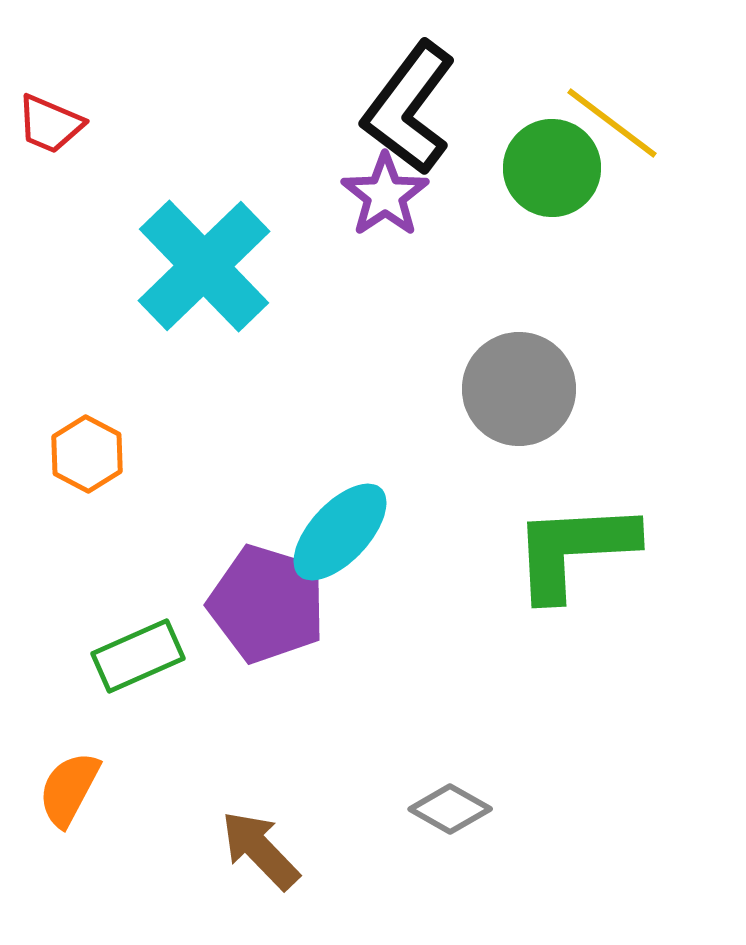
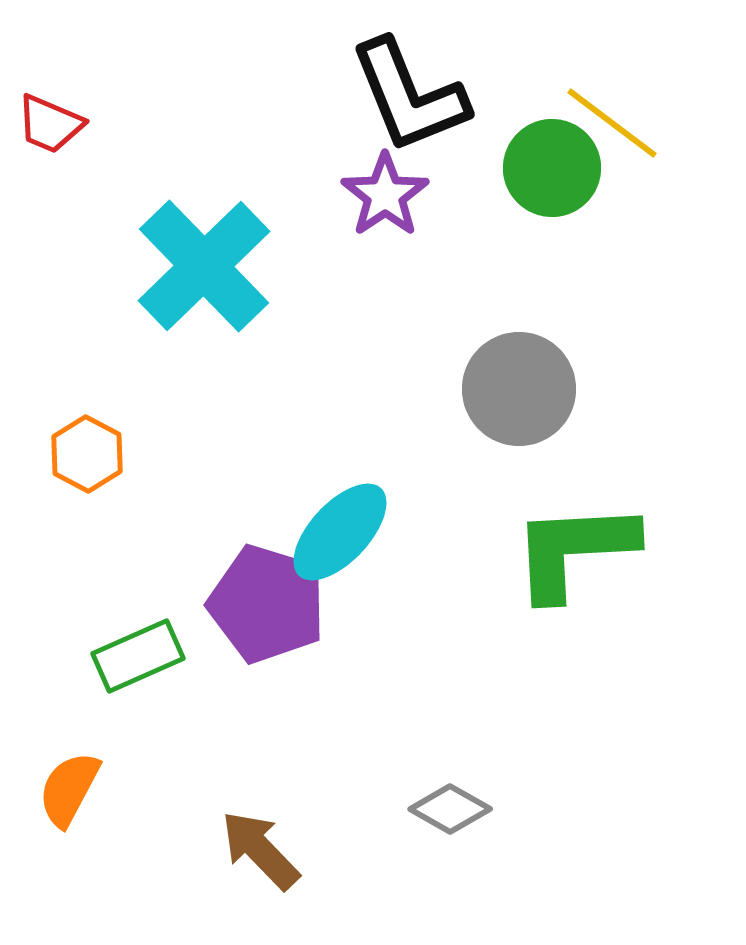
black L-shape: moved 12 px up; rotated 59 degrees counterclockwise
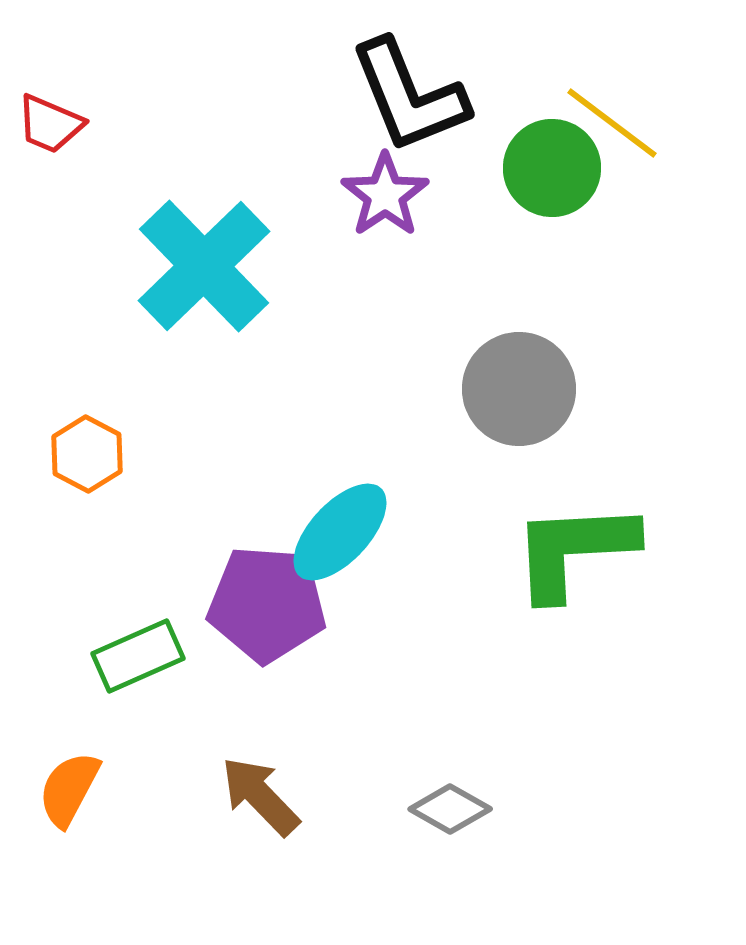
purple pentagon: rotated 13 degrees counterclockwise
brown arrow: moved 54 px up
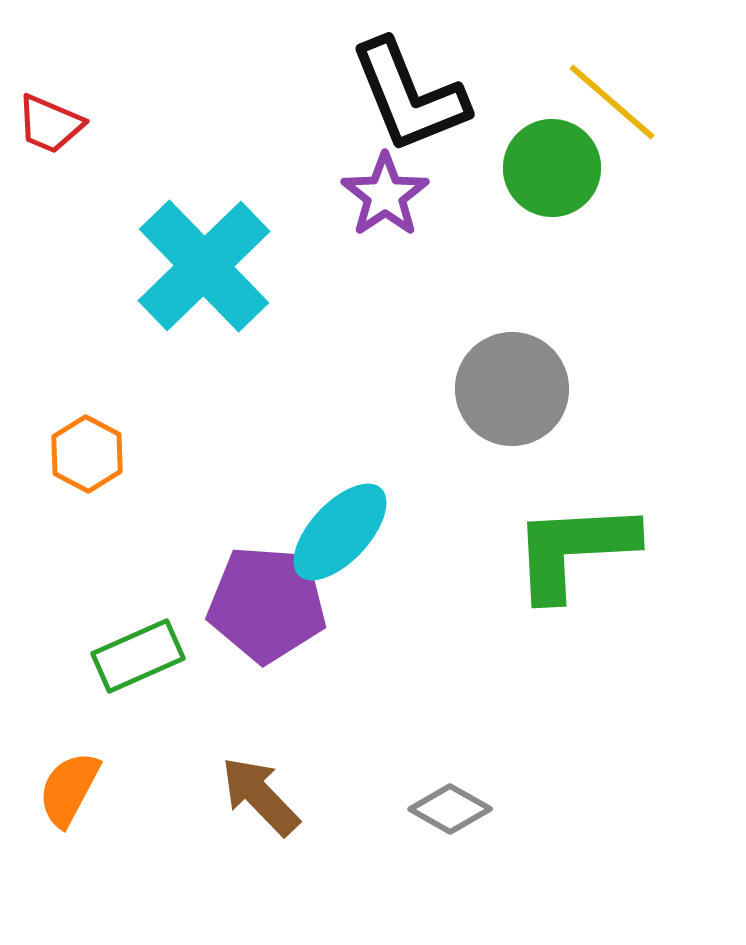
yellow line: moved 21 px up; rotated 4 degrees clockwise
gray circle: moved 7 px left
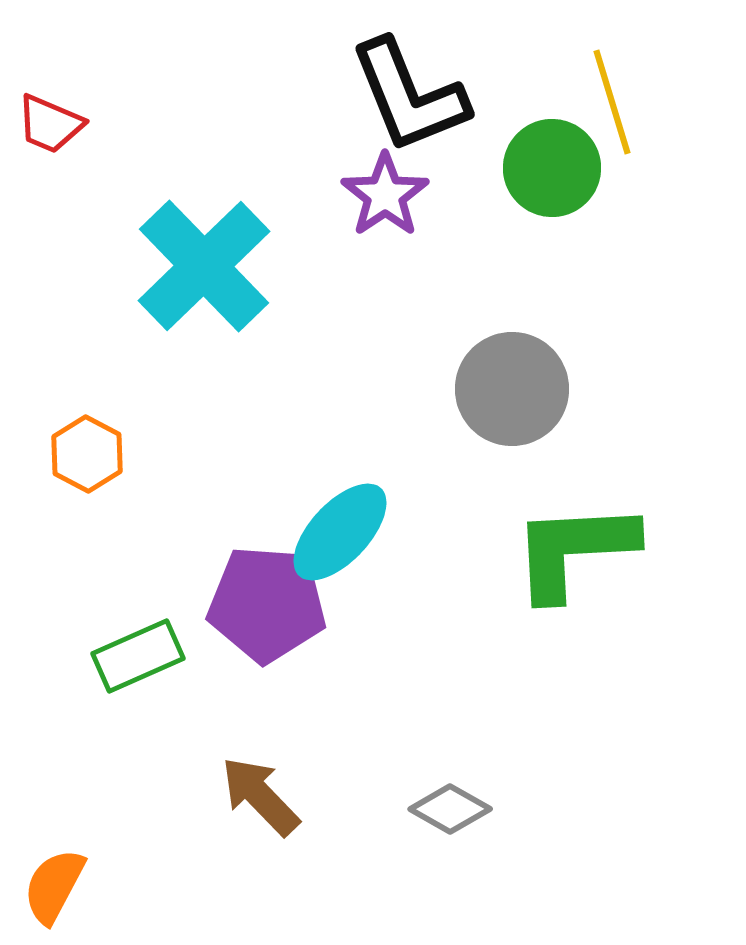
yellow line: rotated 32 degrees clockwise
orange semicircle: moved 15 px left, 97 px down
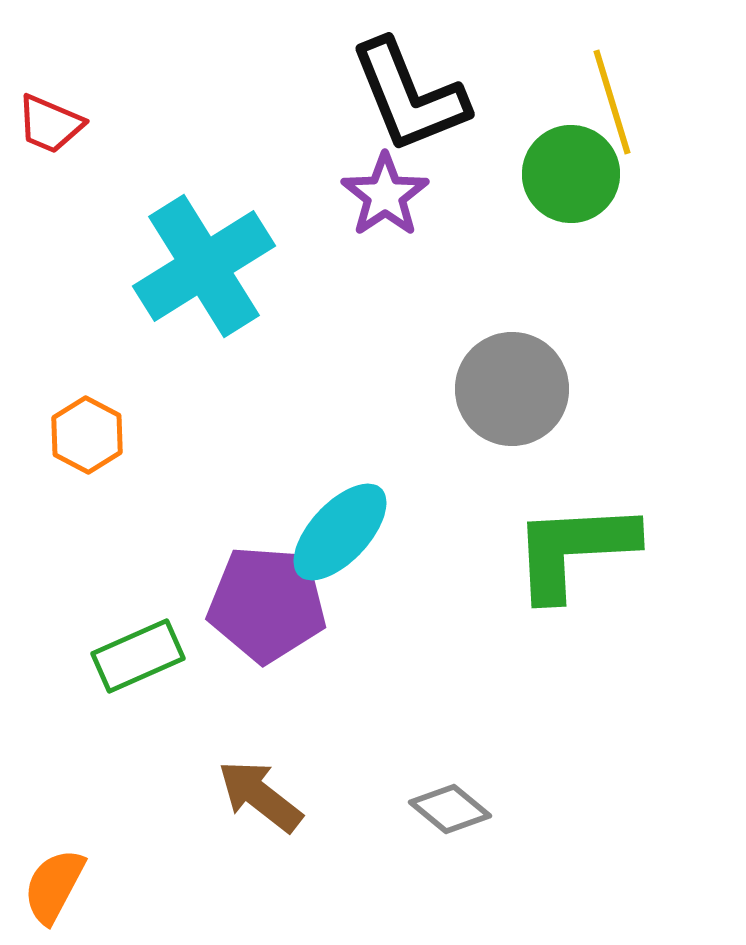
green circle: moved 19 px right, 6 px down
cyan cross: rotated 12 degrees clockwise
orange hexagon: moved 19 px up
brown arrow: rotated 8 degrees counterclockwise
gray diamond: rotated 10 degrees clockwise
